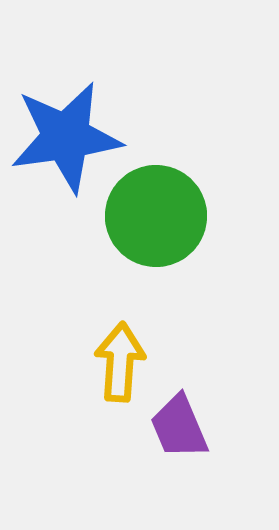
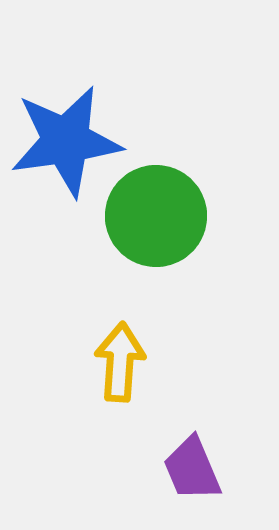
blue star: moved 4 px down
purple trapezoid: moved 13 px right, 42 px down
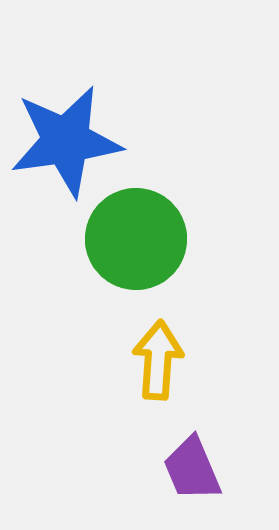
green circle: moved 20 px left, 23 px down
yellow arrow: moved 38 px right, 2 px up
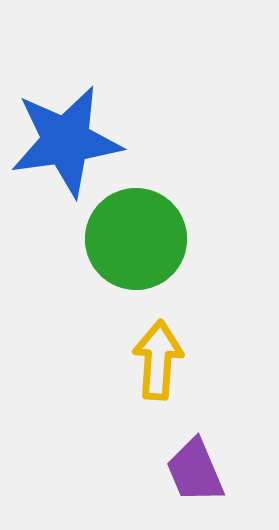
purple trapezoid: moved 3 px right, 2 px down
